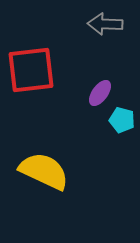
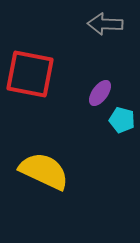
red square: moved 1 px left, 4 px down; rotated 18 degrees clockwise
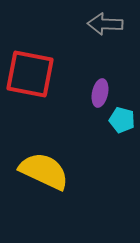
purple ellipse: rotated 24 degrees counterclockwise
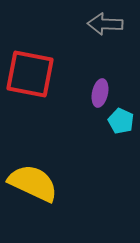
cyan pentagon: moved 1 px left, 1 px down; rotated 10 degrees clockwise
yellow semicircle: moved 11 px left, 12 px down
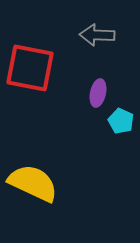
gray arrow: moved 8 px left, 11 px down
red square: moved 6 px up
purple ellipse: moved 2 px left
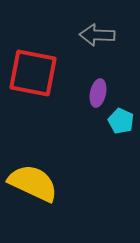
red square: moved 3 px right, 5 px down
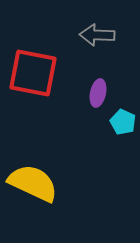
cyan pentagon: moved 2 px right, 1 px down
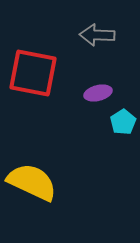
purple ellipse: rotated 64 degrees clockwise
cyan pentagon: rotated 15 degrees clockwise
yellow semicircle: moved 1 px left, 1 px up
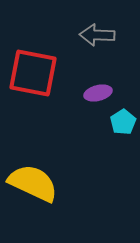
yellow semicircle: moved 1 px right, 1 px down
